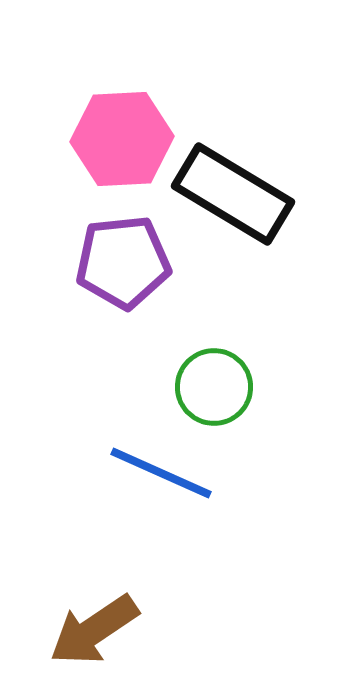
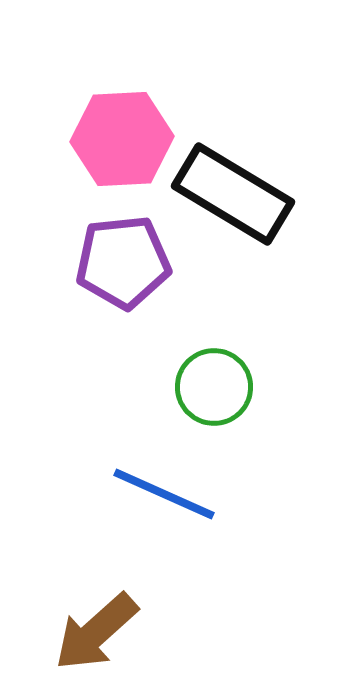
blue line: moved 3 px right, 21 px down
brown arrow: moved 2 px right, 2 px down; rotated 8 degrees counterclockwise
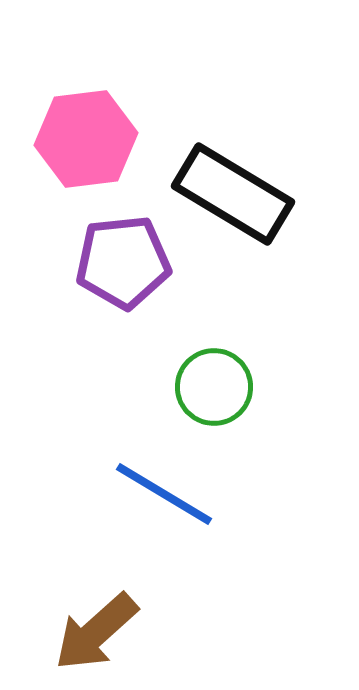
pink hexagon: moved 36 px left; rotated 4 degrees counterclockwise
blue line: rotated 7 degrees clockwise
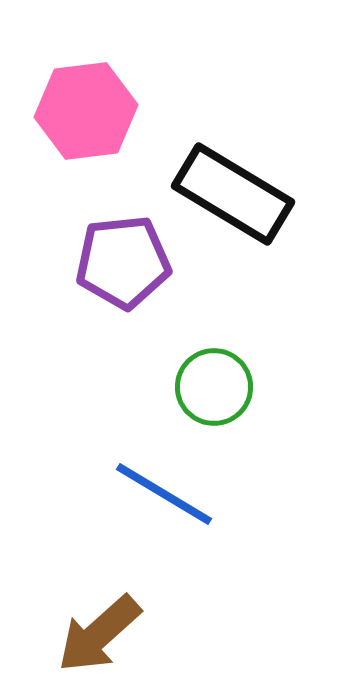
pink hexagon: moved 28 px up
brown arrow: moved 3 px right, 2 px down
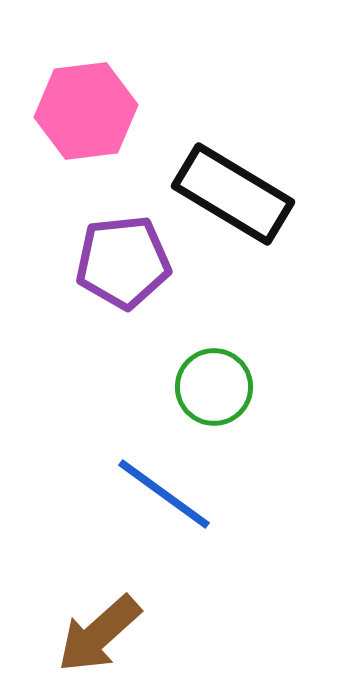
blue line: rotated 5 degrees clockwise
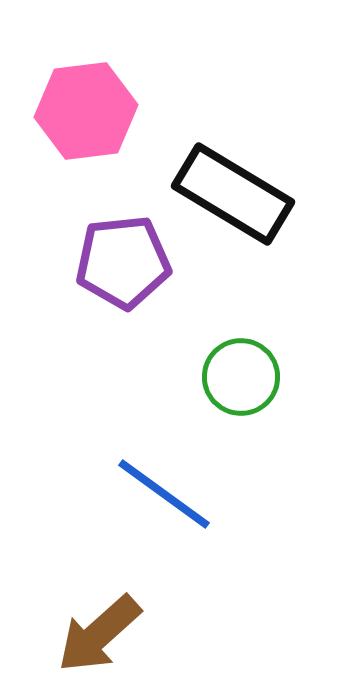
green circle: moved 27 px right, 10 px up
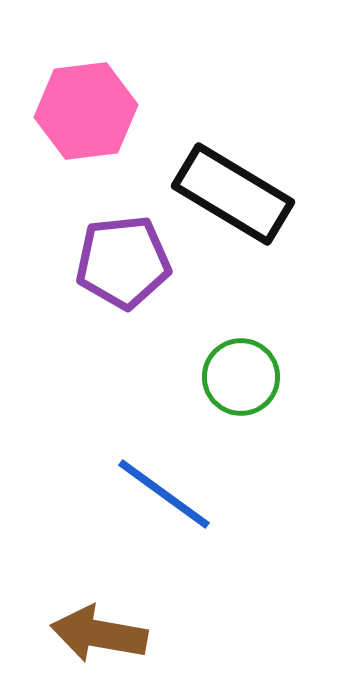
brown arrow: rotated 52 degrees clockwise
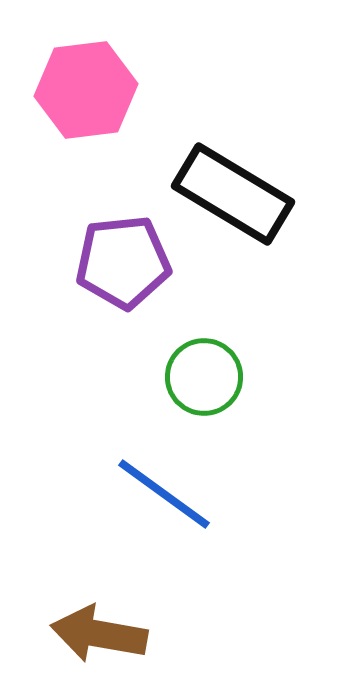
pink hexagon: moved 21 px up
green circle: moved 37 px left
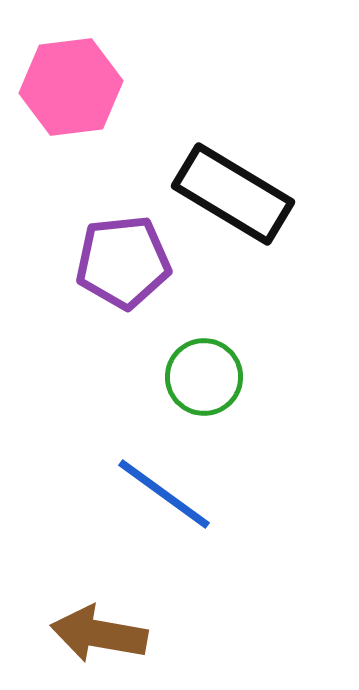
pink hexagon: moved 15 px left, 3 px up
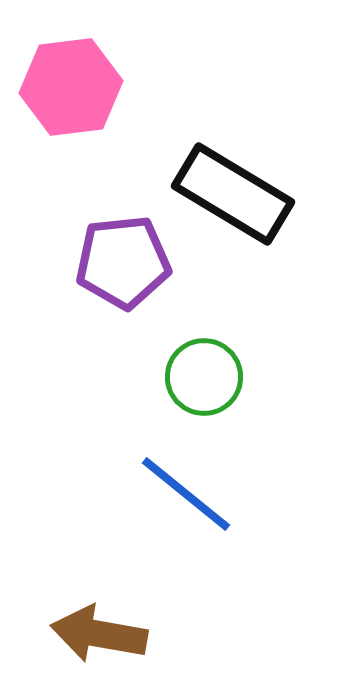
blue line: moved 22 px right; rotated 3 degrees clockwise
